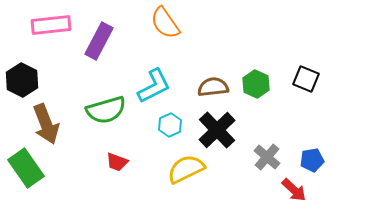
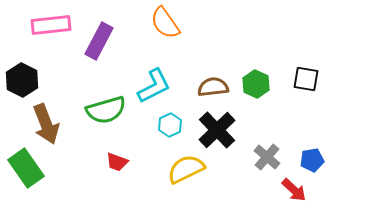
black square: rotated 12 degrees counterclockwise
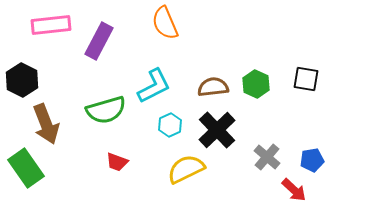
orange semicircle: rotated 12 degrees clockwise
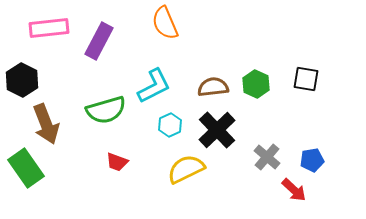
pink rectangle: moved 2 px left, 3 px down
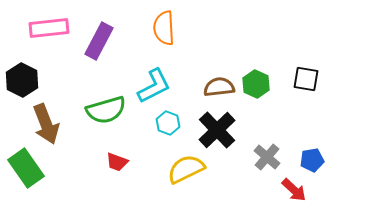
orange semicircle: moved 1 px left, 5 px down; rotated 20 degrees clockwise
brown semicircle: moved 6 px right
cyan hexagon: moved 2 px left, 2 px up; rotated 15 degrees counterclockwise
